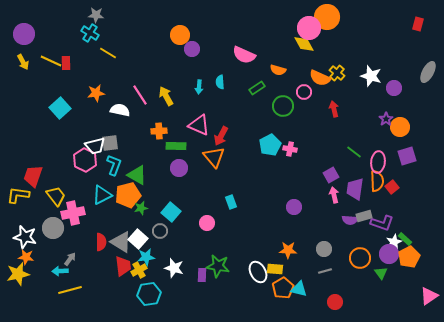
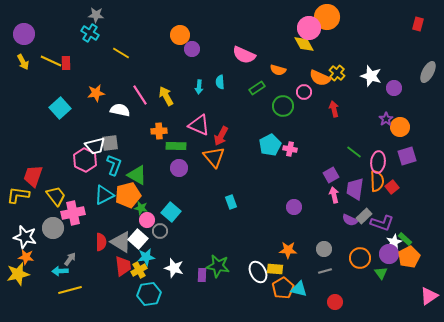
yellow line at (108, 53): moved 13 px right
cyan triangle at (102, 195): moved 2 px right
green star at (141, 208): rotated 24 degrees clockwise
gray rectangle at (364, 216): rotated 28 degrees counterclockwise
purple semicircle at (350, 220): rotated 21 degrees clockwise
pink circle at (207, 223): moved 60 px left, 3 px up
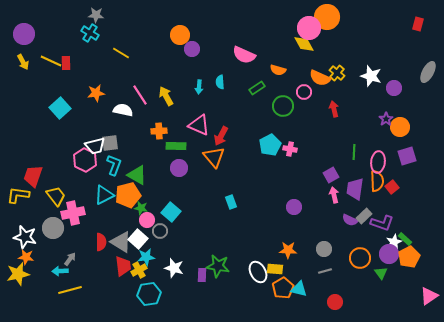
white semicircle at (120, 110): moved 3 px right
green line at (354, 152): rotated 56 degrees clockwise
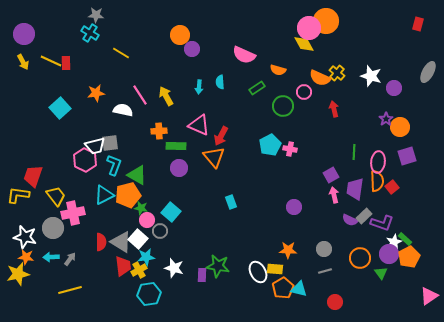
orange circle at (327, 17): moved 1 px left, 4 px down
cyan arrow at (60, 271): moved 9 px left, 14 px up
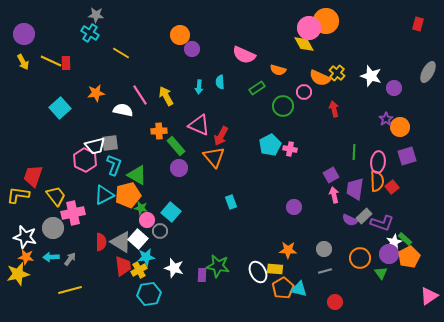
green rectangle at (176, 146): rotated 48 degrees clockwise
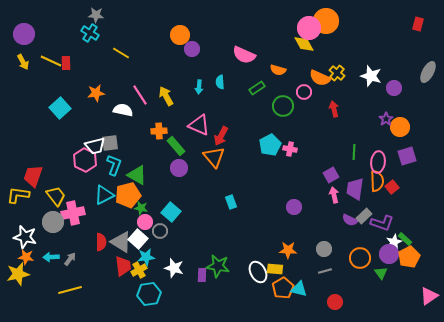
pink circle at (147, 220): moved 2 px left, 2 px down
gray circle at (53, 228): moved 6 px up
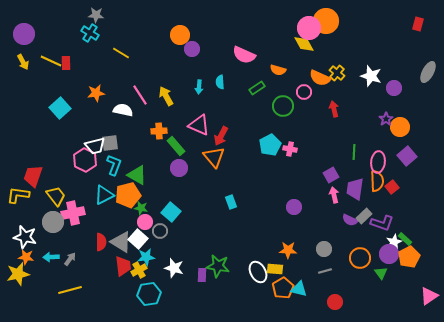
purple square at (407, 156): rotated 24 degrees counterclockwise
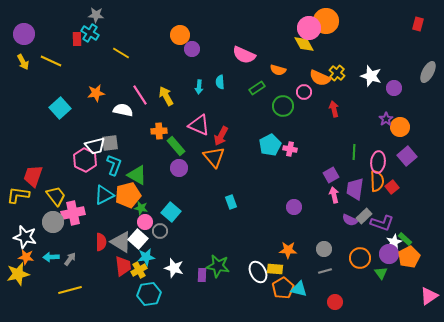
red rectangle at (66, 63): moved 11 px right, 24 px up
